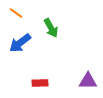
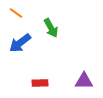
purple triangle: moved 4 px left
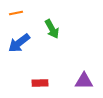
orange line: rotated 48 degrees counterclockwise
green arrow: moved 1 px right, 1 px down
blue arrow: moved 1 px left
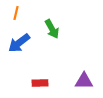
orange line: rotated 64 degrees counterclockwise
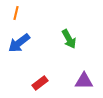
green arrow: moved 17 px right, 10 px down
red rectangle: rotated 35 degrees counterclockwise
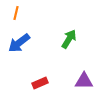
green arrow: rotated 120 degrees counterclockwise
red rectangle: rotated 14 degrees clockwise
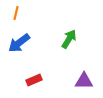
red rectangle: moved 6 px left, 3 px up
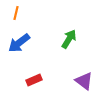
purple triangle: rotated 36 degrees clockwise
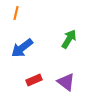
blue arrow: moved 3 px right, 5 px down
purple triangle: moved 18 px left, 1 px down
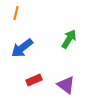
purple triangle: moved 3 px down
